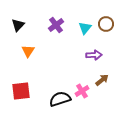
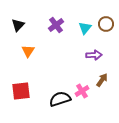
brown arrow: rotated 16 degrees counterclockwise
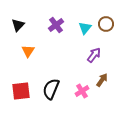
purple arrow: rotated 49 degrees counterclockwise
black semicircle: moved 9 px left, 10 px up; rotated 50 degrees counterclockwise
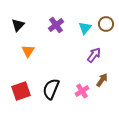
red square: rotated 12 degrees counterclockwise
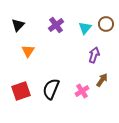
purple arrow: rotated 21 degrees counterclockwise
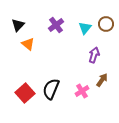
orange triangle: moved 7 px up; rotated 24 degrees counterclockwise
red square: moved 4 px right, 2 px down; rotated 24 degrees counterclockwise
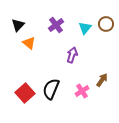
orange triangle: moved 1 px right, 1 px up
purple arrow: moved 22 px left
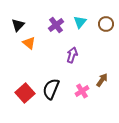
cyan triangle: moved 5 px left, 6 px up
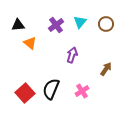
black triangle: rotated 40 degrees clockwise
orange triangle: moved 1 px right
brown arrow: moved 4 px right, 11 px up
